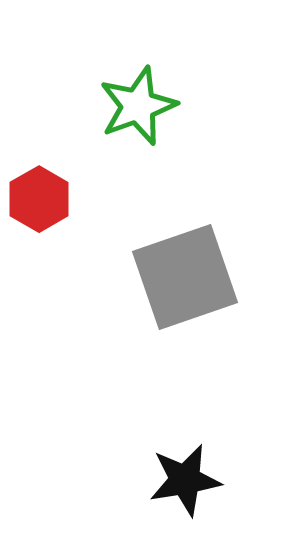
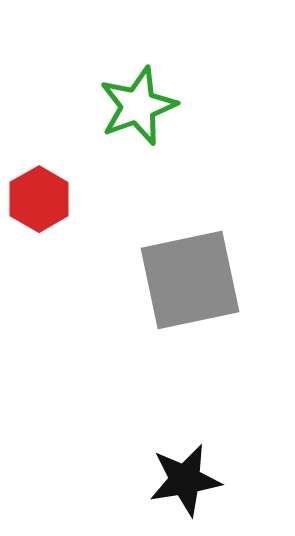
gray square: moved 5 px right, 3 px down; rotated 7 degrees clockwise
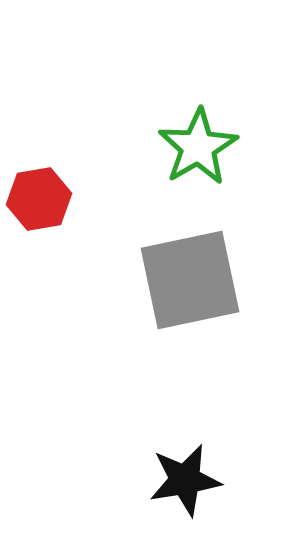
green star: moved 60 px right, 41 px down; rotated 10 degrees counterclockwise
red hexagon: rotated 20 degrees clockwise
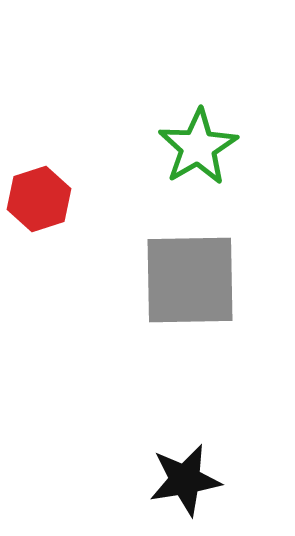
red hexagon: rotated 8 degrees counterclockwise
gray square: rotated 11 degrees clockwise
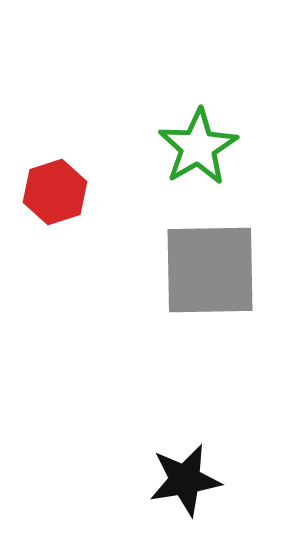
red hexagon: moved 16 px right, 7 px up
gray square: moved 20 px right, 10 px up
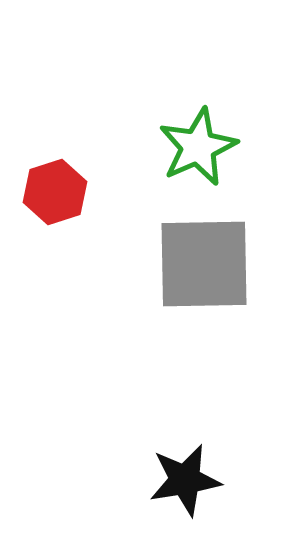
green star: rotated 6 degrees clockwise
gray square: moved 6 px left, 6 px up
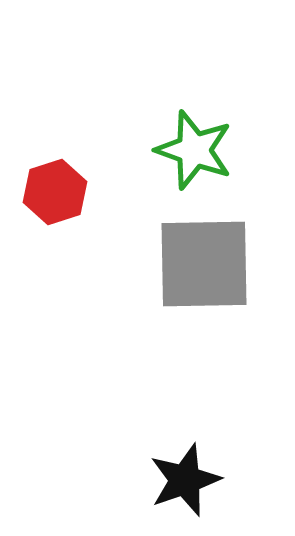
green star: moved 4 px left, 3 px down; rotated 28 degrees counterclockwise
black star: rotated 10 degrees counterclockwise
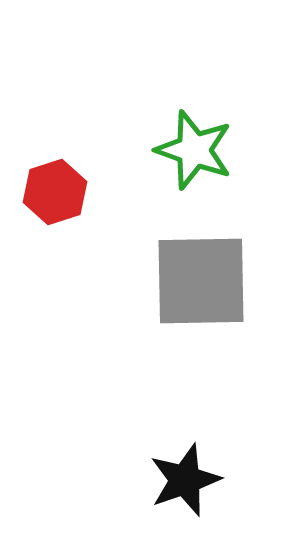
gray square: moved 3 px left, 17 px down
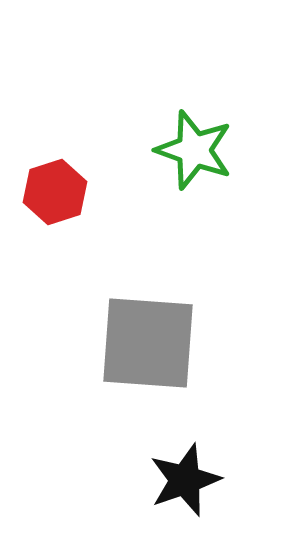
gray square: moved 53 px left, 62 px down; rotated 5 degrees clockwise
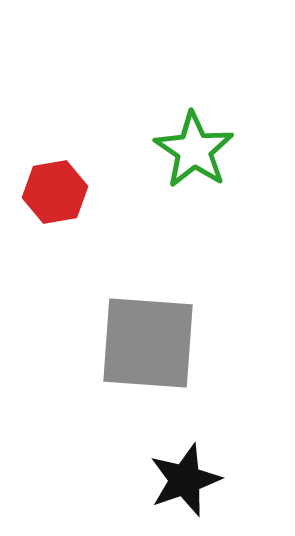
green star: rotated 14 degrees clockwise
red hexagon: rotated 8 degrees clockwise
